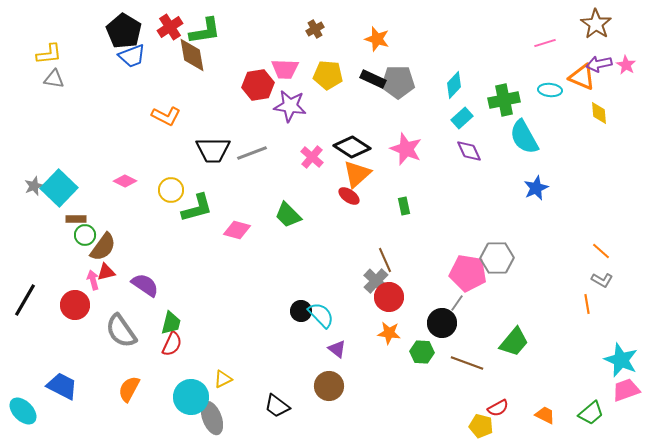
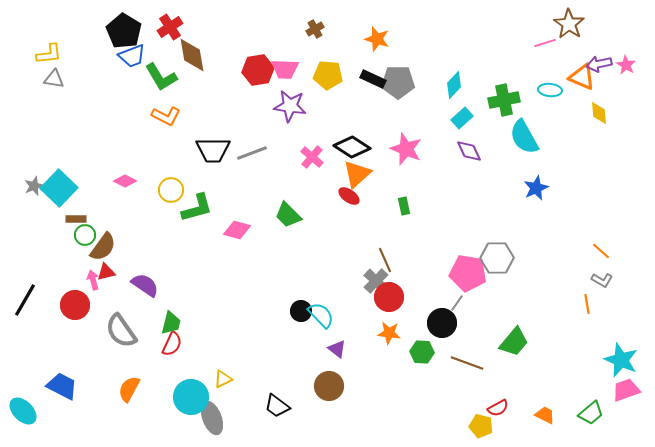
brown star at (596, 24): moved 27 px left
green L-shape at (205, 31): moved 44 px left, 46 px down; rotated 68 degrees clockwise
red hexagon at (258, 85): moved 15 px up
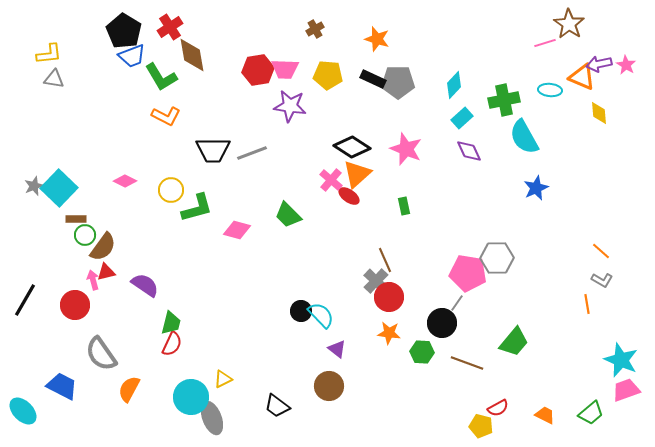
pink cross at (312, 157): moved 19 px right, 23 px down
gray semicircle at (121, 331): moved 20 px left, 23 px down
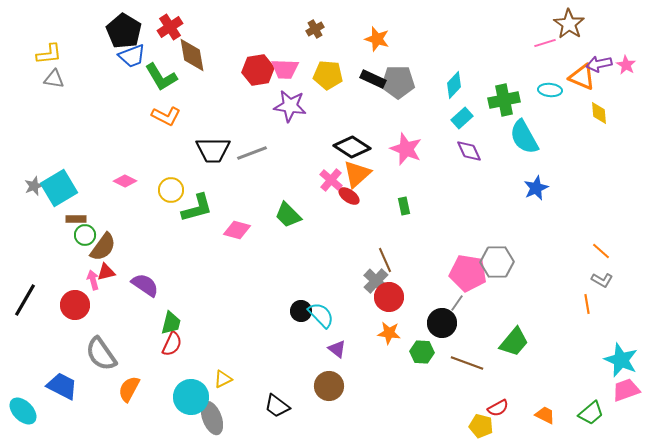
cyan square at (59, 188): rotated 15 degrees clockwise
gray hexagon at (497, 258): moved 4 px down
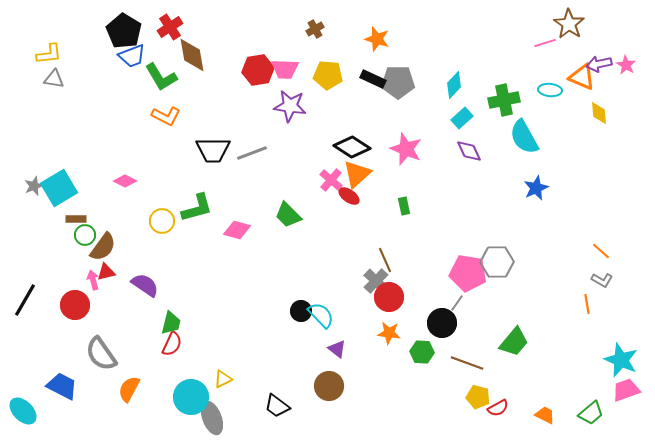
yellow circle at (171, 190): moved 9 px left, 31 px down
yellow pentagon at (481, 426): moved 3 px left, 29 px up
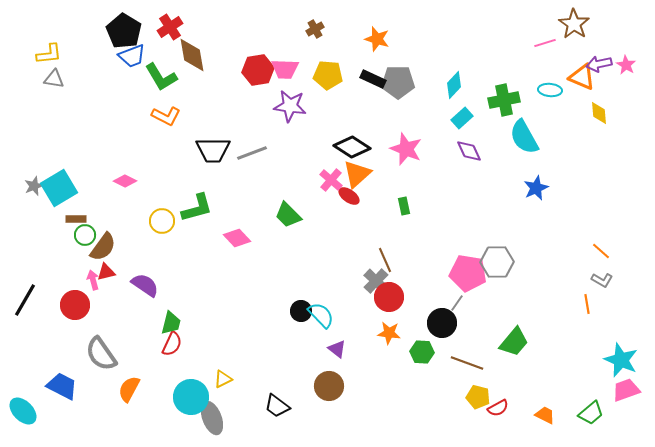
brown star at (569, 24): moved 5 px right
pink diamond at (237, 230): moved 8 px down; rotated 32 degrees clockwise
